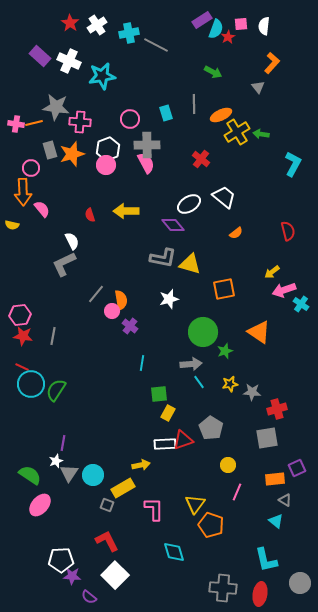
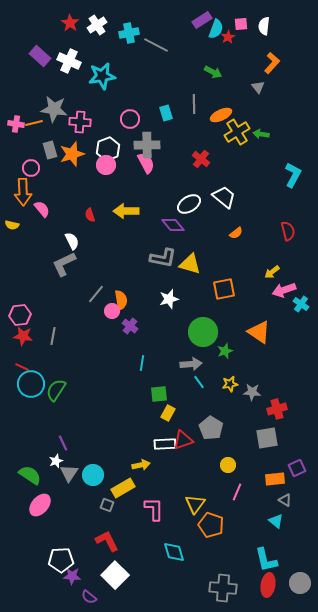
gray star at (56, 107): moved 2 px left, 2 px down
cyan L-shape at (293, 164): moved 11 px down
purple line at (63, 443): rotated 35 degrees counterclockwise
red ellipse at (260, 594): moved 8 px right, 9 px up
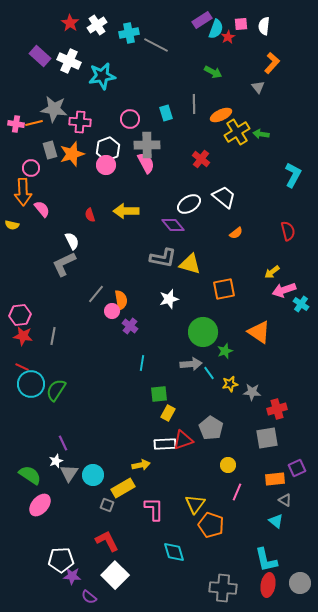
cyan line at (199, 382): moved 10 px right, 9 px up
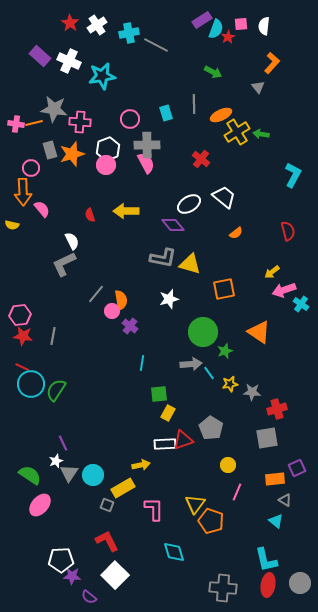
orange pentagon at (211, 525): moved 4 px up
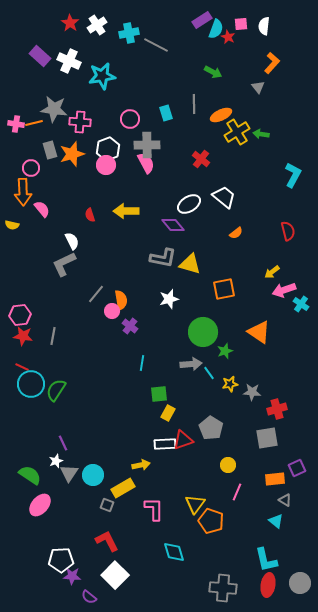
red star at (228, 37): rotated 16 degrees counterclockwise
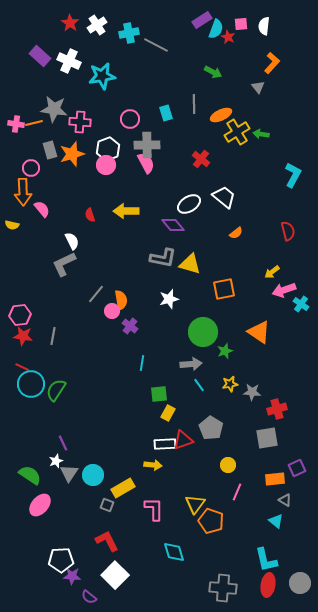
cyan line at (209, 373): moved 10 px left, 12 px down
yellow arrow at (141, 465): moved 12 px right; rotated 18 degrees clockwise
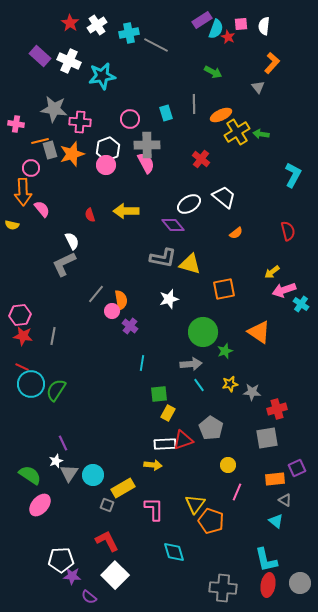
orange line at (34, 123): moved 6 px right, 18 px down
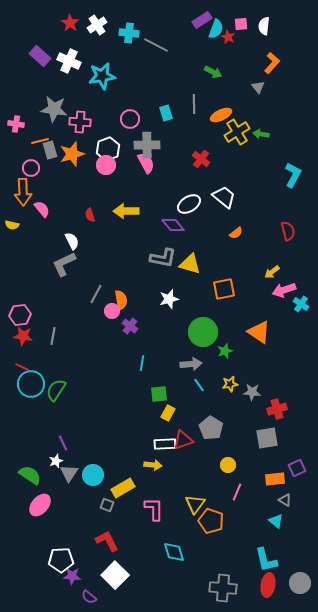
cyan cross at (129, 33): rotated 18 degrees clockwise
gray line at (96, 294): rotated 12 degrees counterclockwise
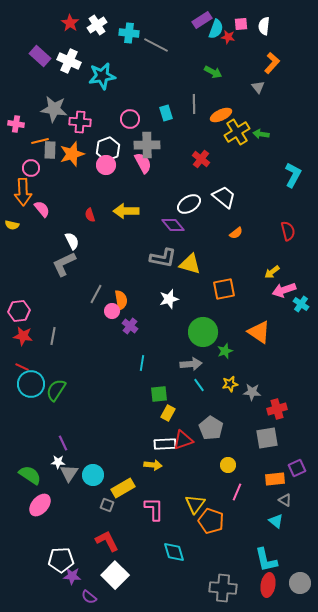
red star at (228, 37): rotated 16 degrees counterclockwise
gray rectangle at (50, 150): rotated 18 degrees clockwise
pink semicircle at (146, 163): moved 3 px left
pink hexagon at (20, 315): moved 1 px left, 4 px up
white star at (56, 461): moved 2 px right, 1 px down; rotated 24 degrees clockwise
